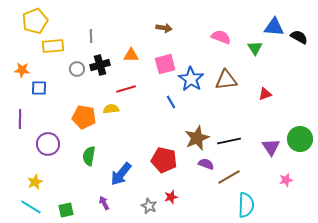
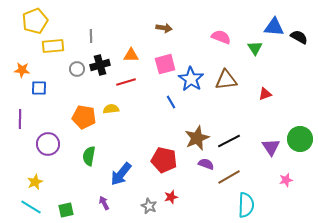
red line: moved 7 px up
black line: rotated 15 degrees counterclockwise
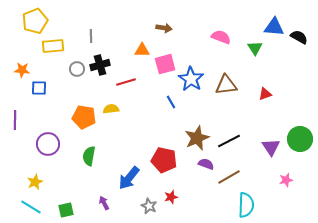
orange triangle: moved 11 px right, 5 px up
brown triangle: moved 5 px down
purple line: moved 5 px left, 1 px down
blue arrow: moved 8 px right, 4 px down
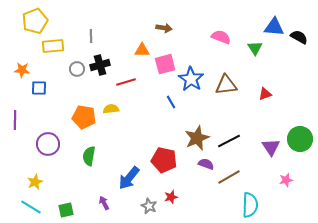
cyan semicircle: moved 4 px right
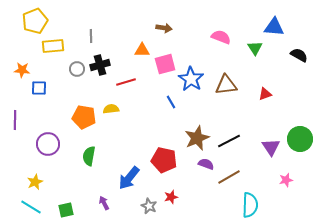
black semicircle: moved 18 px down
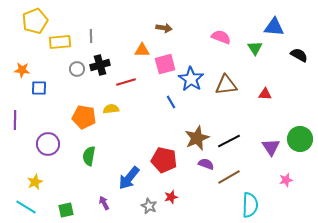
yellow rectangle: moved 7 px right, 4 px up
red triangle: rotated 24 degrees clockwise
cyan line: moved 5 px left
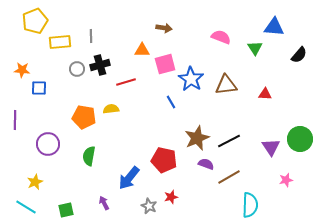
black semicircle: rotated 102 degrees clockwise
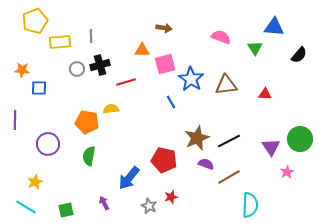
orange pentagon: moved 3 px right, 5 px down
pink star: moved 1 px right, 8 px up; rotated 16 degrees counterclockwise
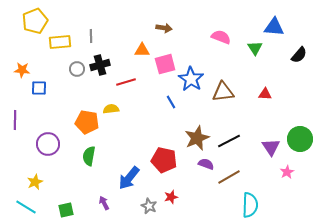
brown triangle: moved 3 px left, 7 px down
